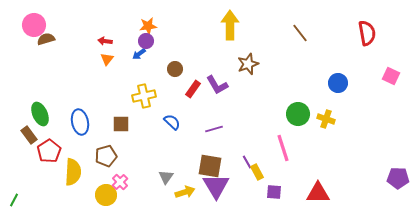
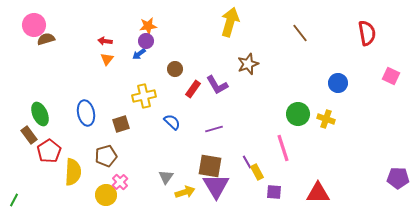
yellow arrow at (230, 25): moved 3 px up; rotated 16 degrees clockwise
blue ellipse at (80, 122): moved 6 px right, 9 px up
brown square at (121, 124): rotated 18 degrees counterclockwise
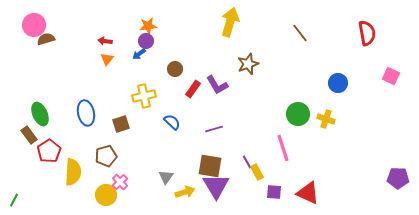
red triangle at (318, 193): moved 10 px left; rotated 25 degrees clockwise
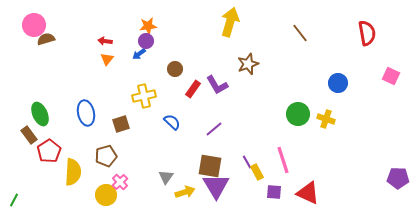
purple line at (214, 129): rotated 24 degrees counterclockwise
pink line at (283, 148): moved 12 px down
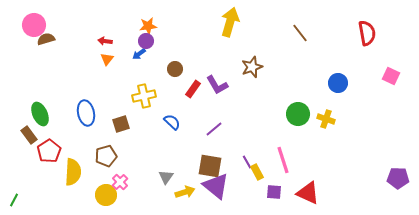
brown star at (248, 64): moved 4 px right, 3 px down
purple triangle at (216, 186): rotated 20 degrees counterclockwise
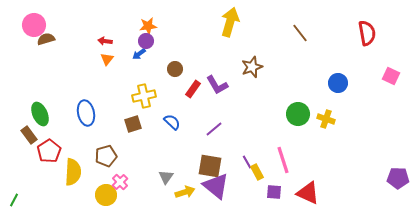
brown square at (121, 124): moved 12 px right
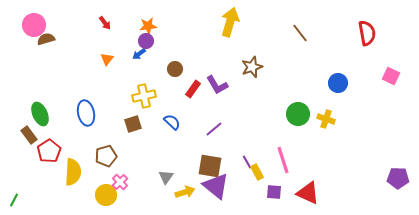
red arrow at (105, 41): moved 18 px up; rotated 136 degrees counterclockwise
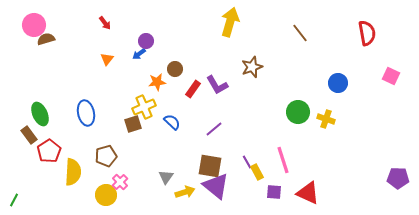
orange star at (148, 26): moved 9 px right, 56 px down
yellow cross at (144, 96): moved 11 px down; rotated 10 degrees counterclockwise
green circle at (298, 114): moved 2 px up
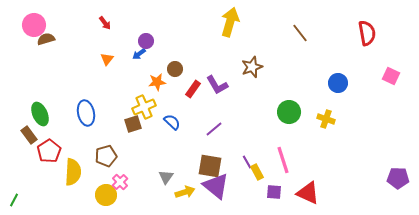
green circle at (298, 112): moved 9 px left
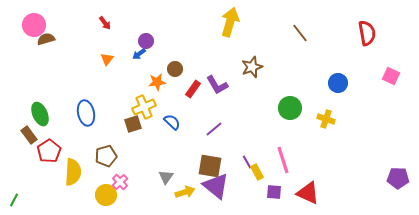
green circle at (289, 112): moved 1 px right, 4 px up
